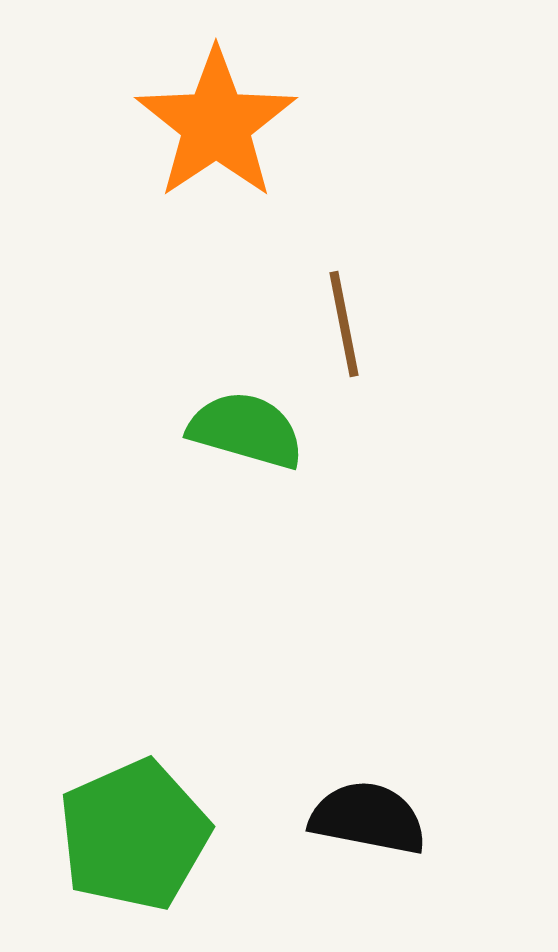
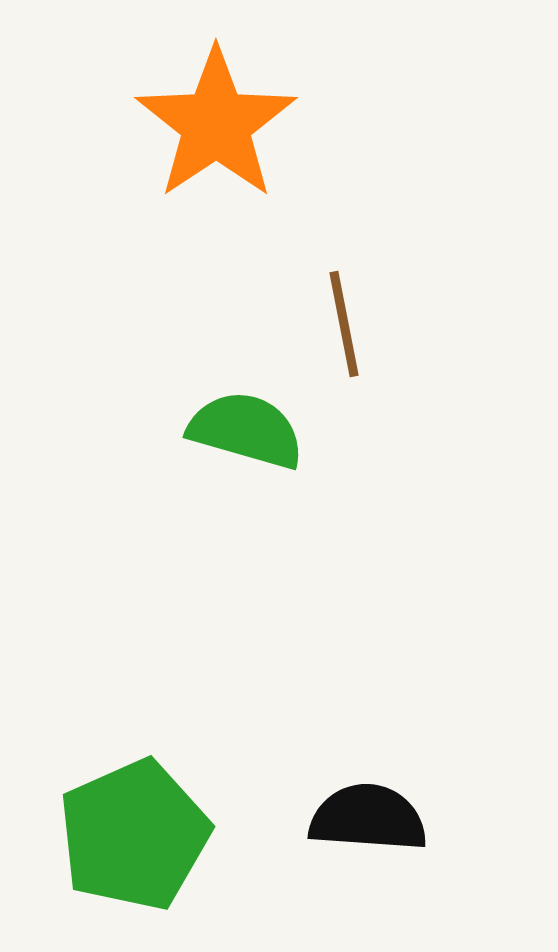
black semicircle: rotated 7 degrees counterclockwise
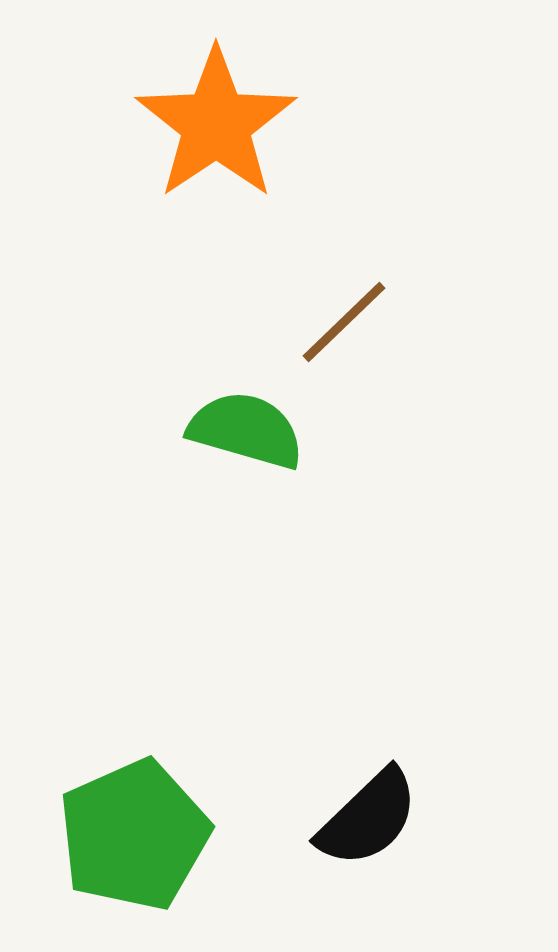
brown line: moved 2 px up; rotated 57 degrees clockwise
black semicircle: rotated 132 degrees clockwise
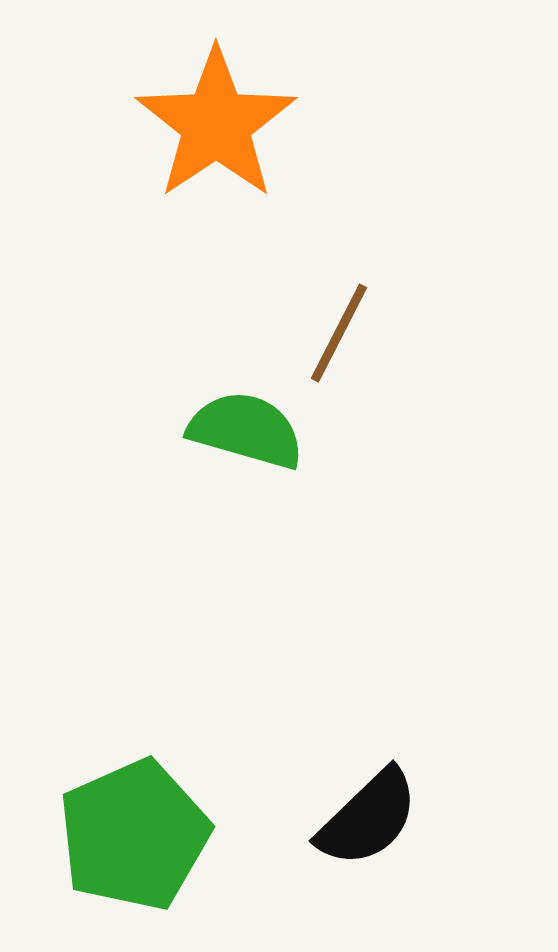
brown line: moved 5 px left, 11 px down; rotated 19 degrees counterclockwise
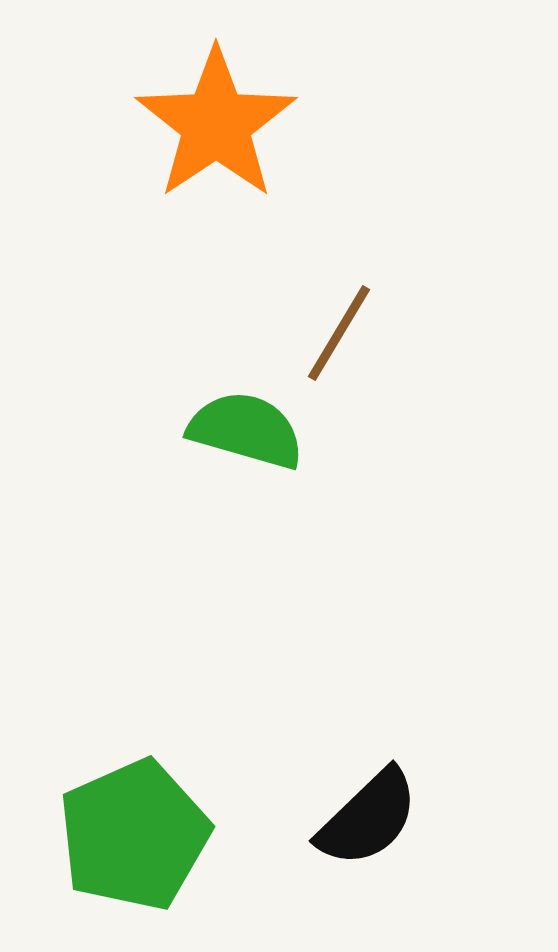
brown line: rotated 4 degrees clockwise
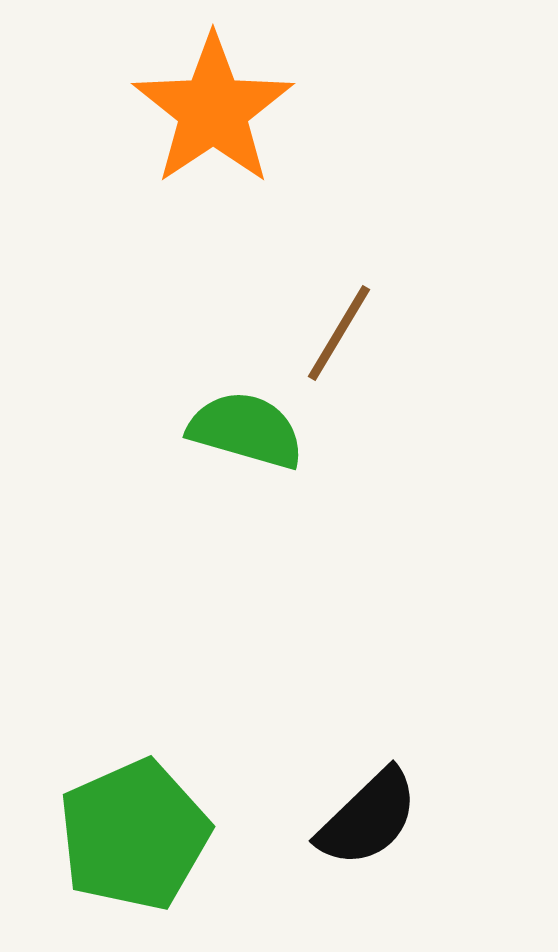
orange star: moved 3 px left, 14 px up
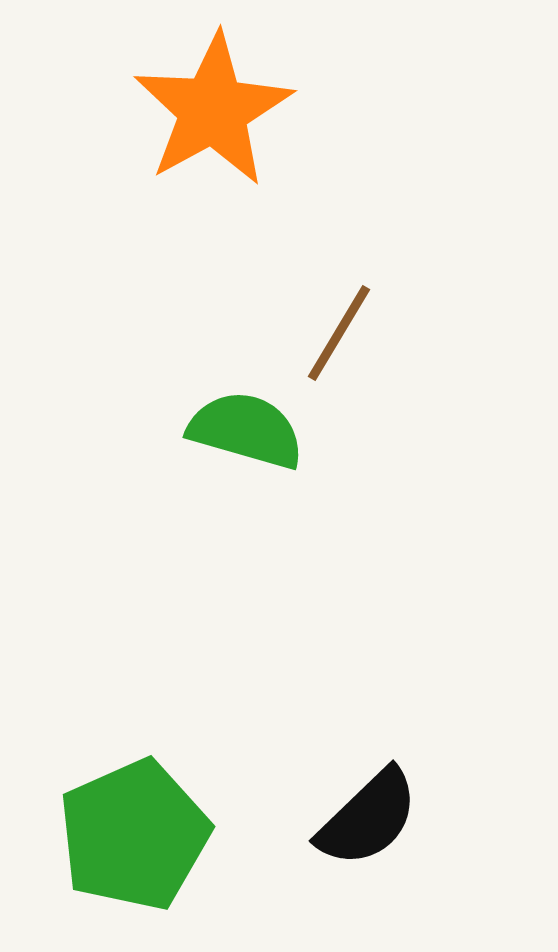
orange star: rotated 5 degrees clockwise
